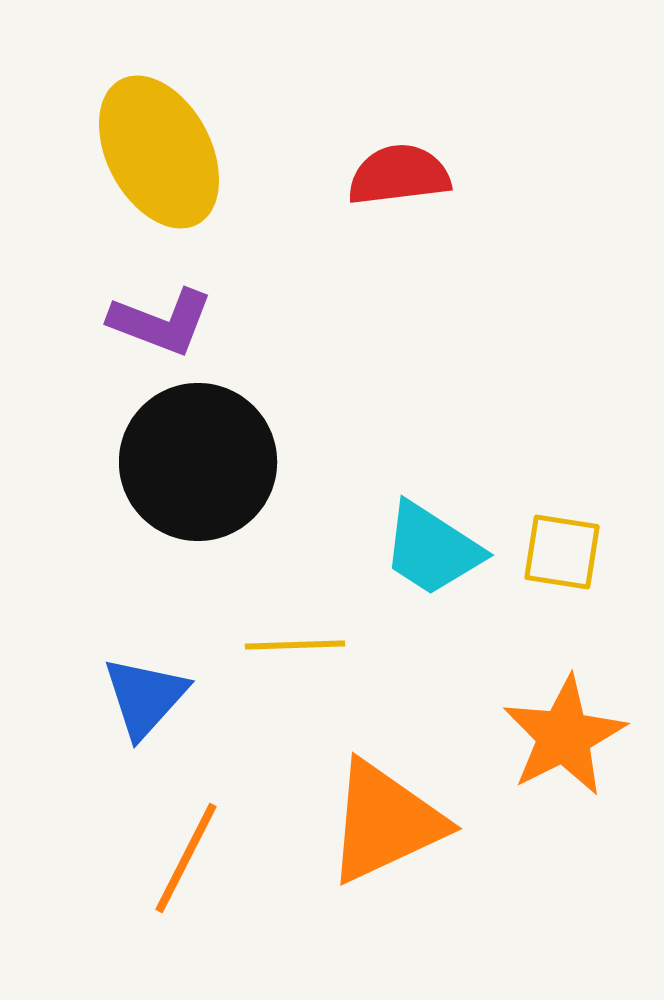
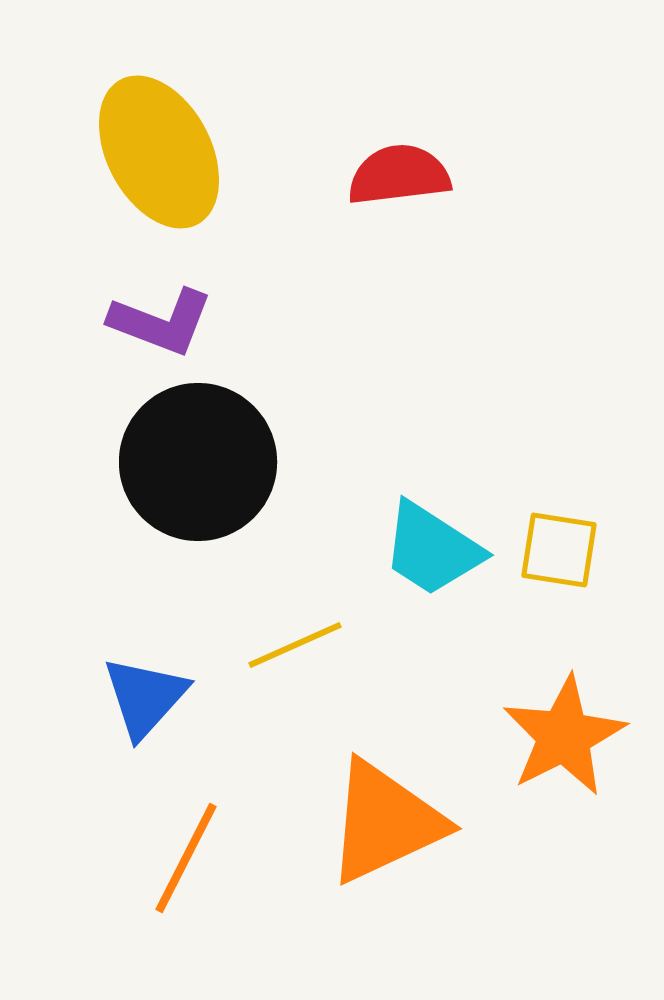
yellow square: moved 3 px left, 2 px up
yellow line: rotated 22 degrees counterclockwise
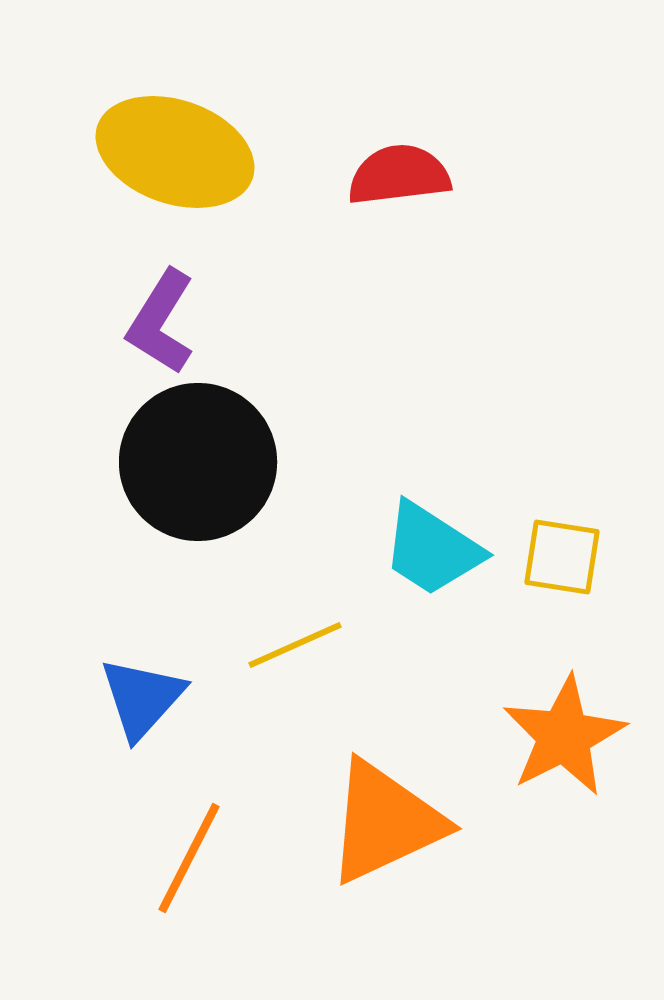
yellow ellipse: moved 16 px right; rotated 43 degrees counterclockwise
purple L-shape: rotated 101 degrees clockwise
yellow square: moved 3 px right, 7 px down
blue triangle: moved 3 px left, 1 px down
orange line: moved 3 px right
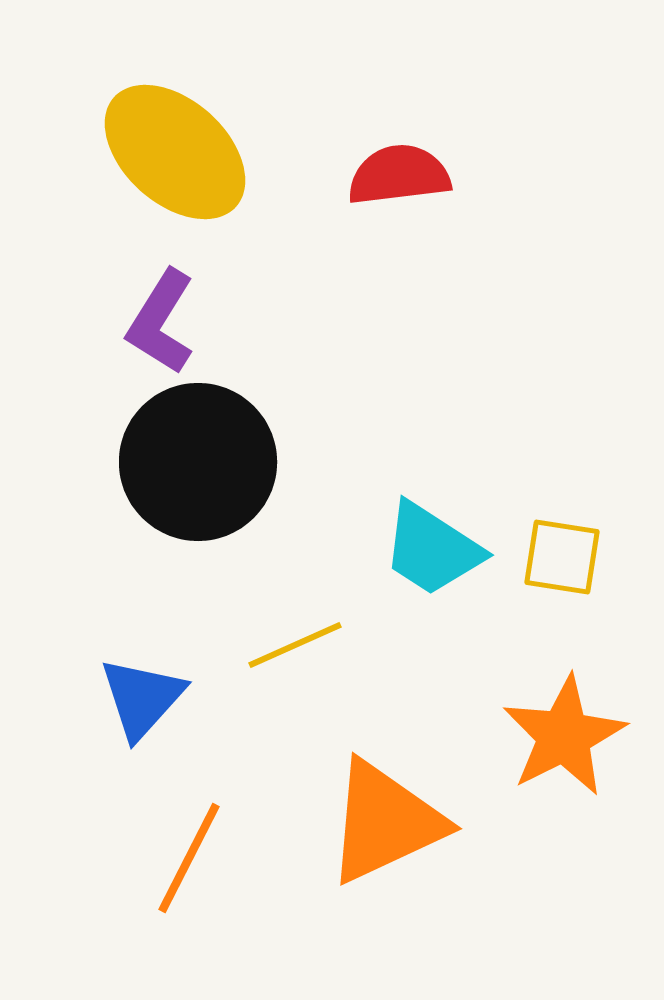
yellow ellipse: rotated 23 degrees clockwise
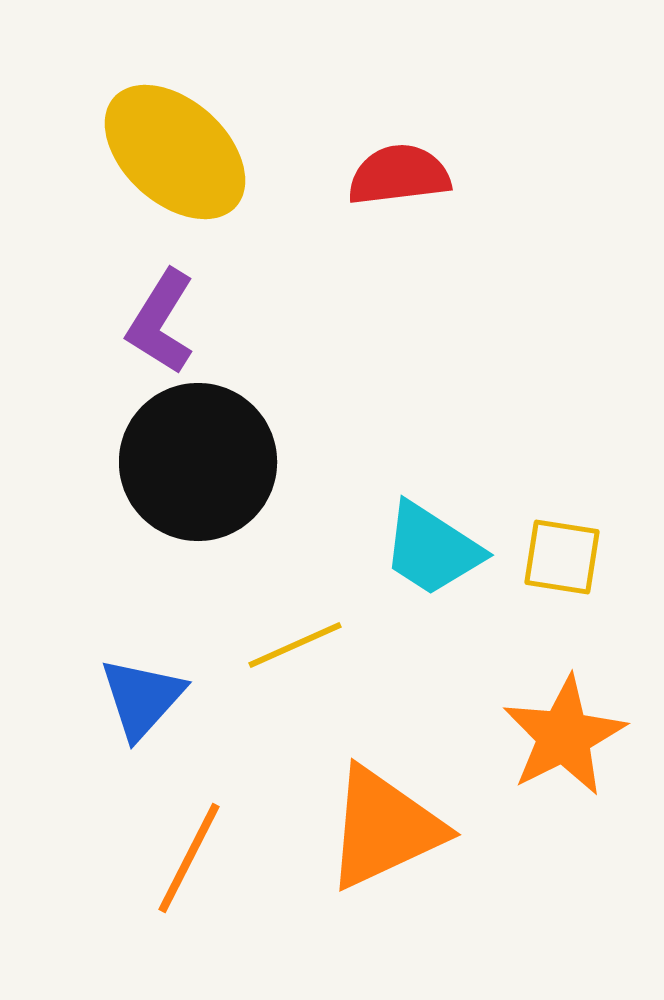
orange triangle: moved 1 px left, 6 px down
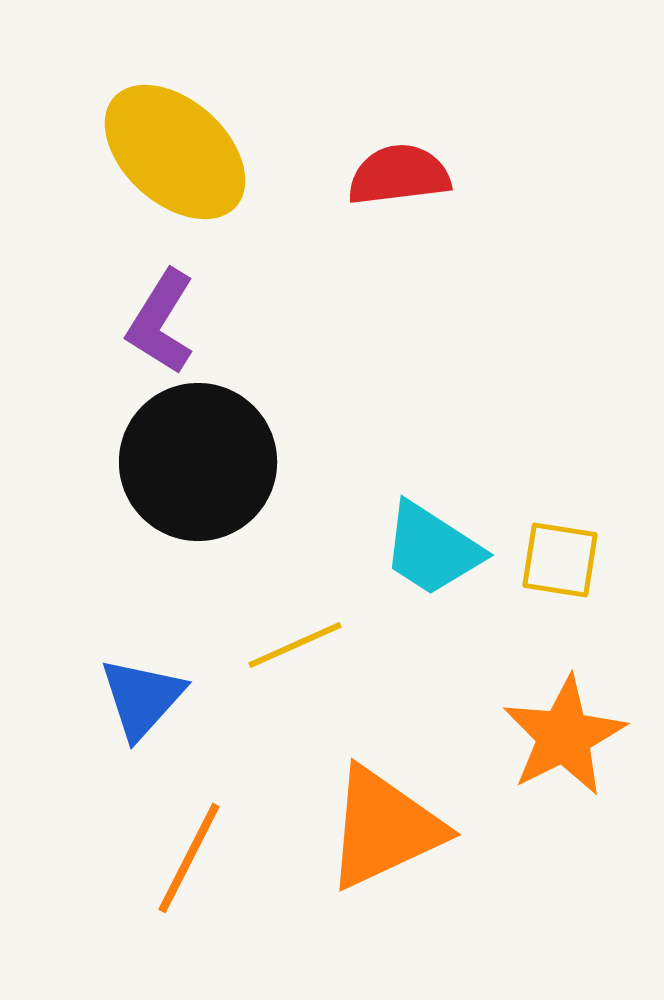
yellow square: moved 2 px left, 3 px down
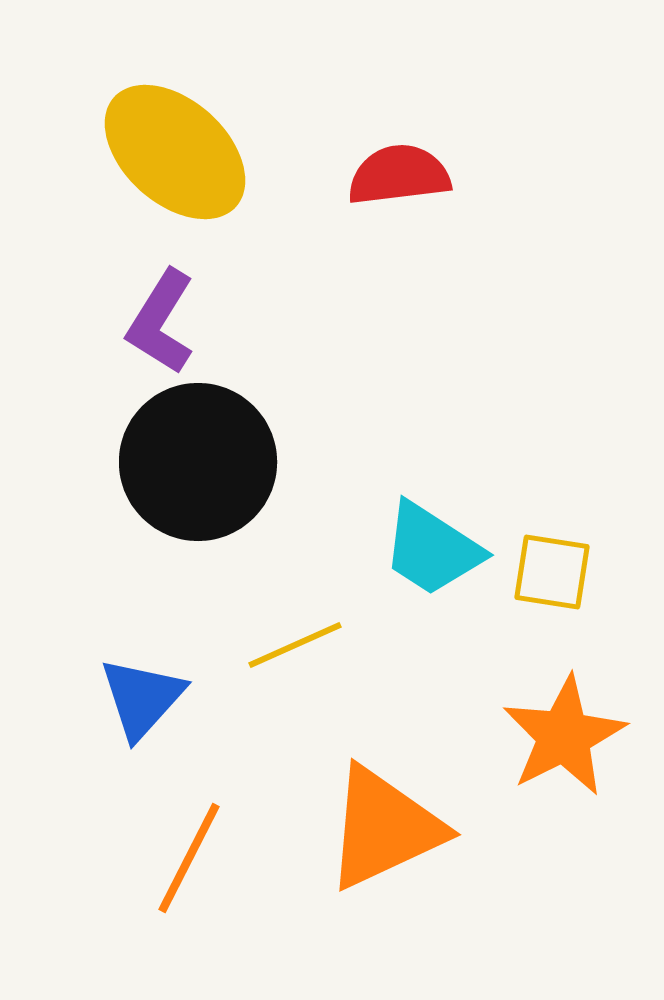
yellow square: moved 8 px left, 12 px down
